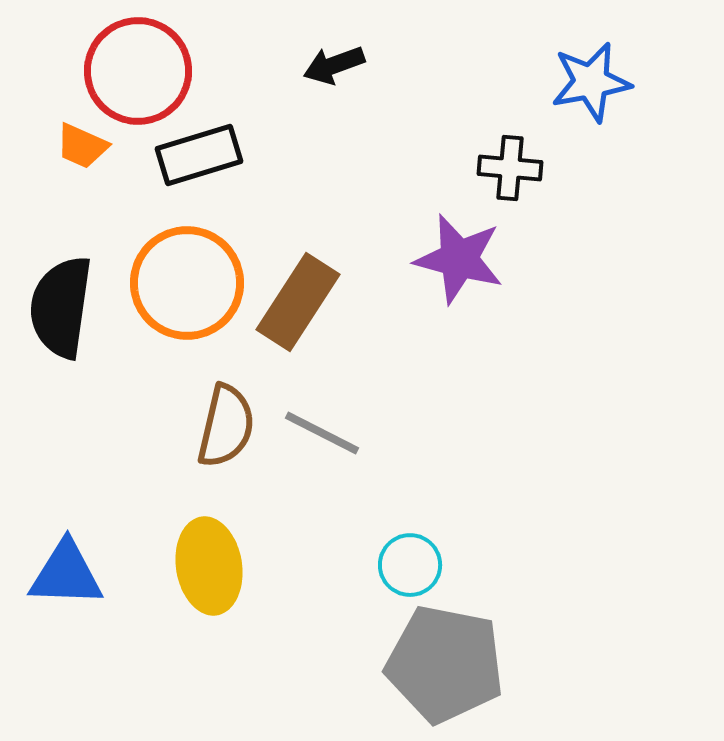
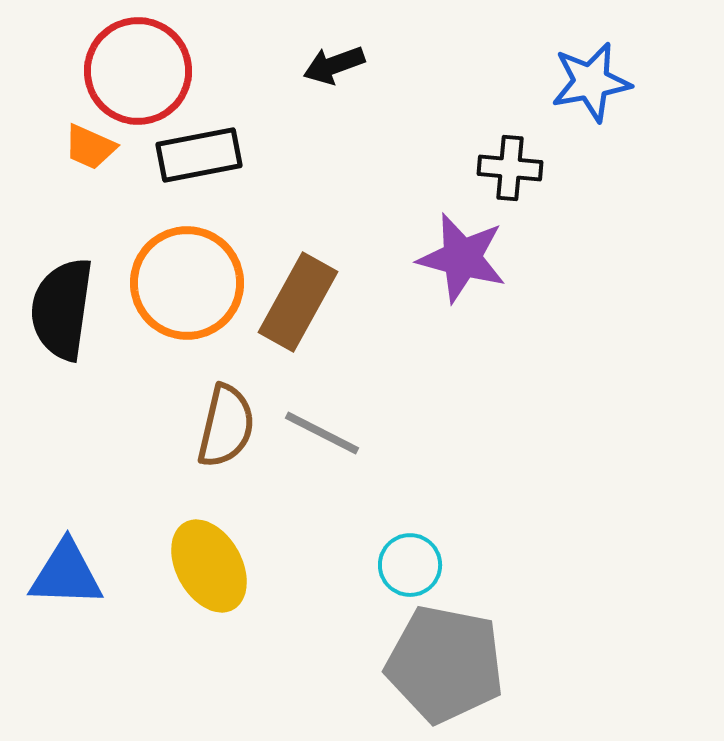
orange trapezoid: moved 8 px right, 1 px down
black rectangle: rotated 6 degrees clockwise
purple star: moved 3 px right, 1 px up
brown rectangle: rotated 4 degrees counterclockwise
black semicircle: moved 1 px right, 2 px down
yellow ellipse: rotated 20 degrees counterclockwise
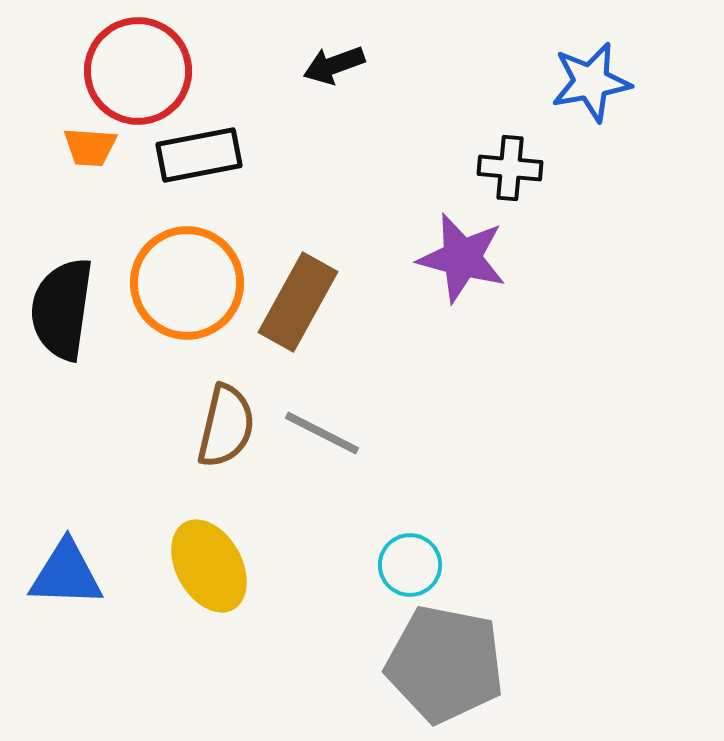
orange trapezoid: rotated 20 degrees counterclockwise
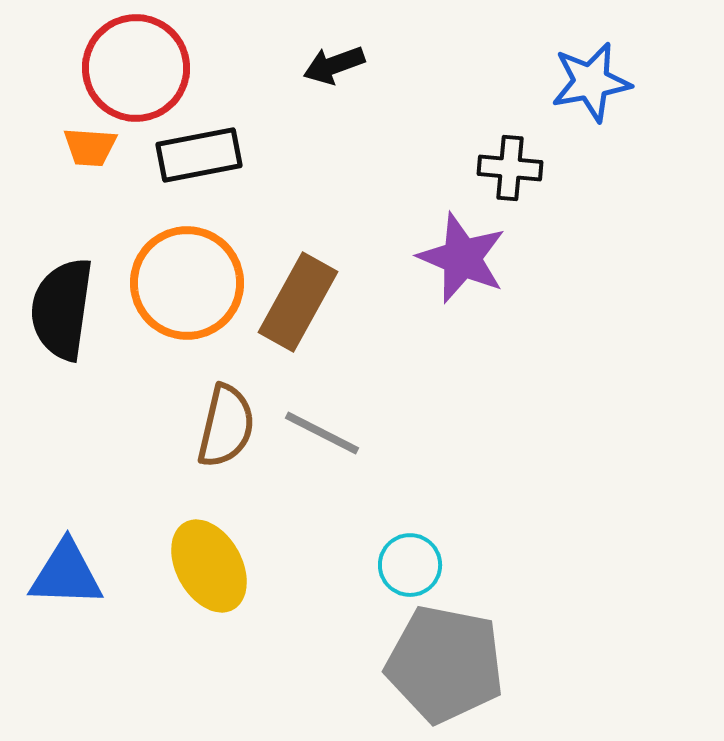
red circle: moved 2 px left, 3 px up
purple star: rotated 8 degrees clockwise
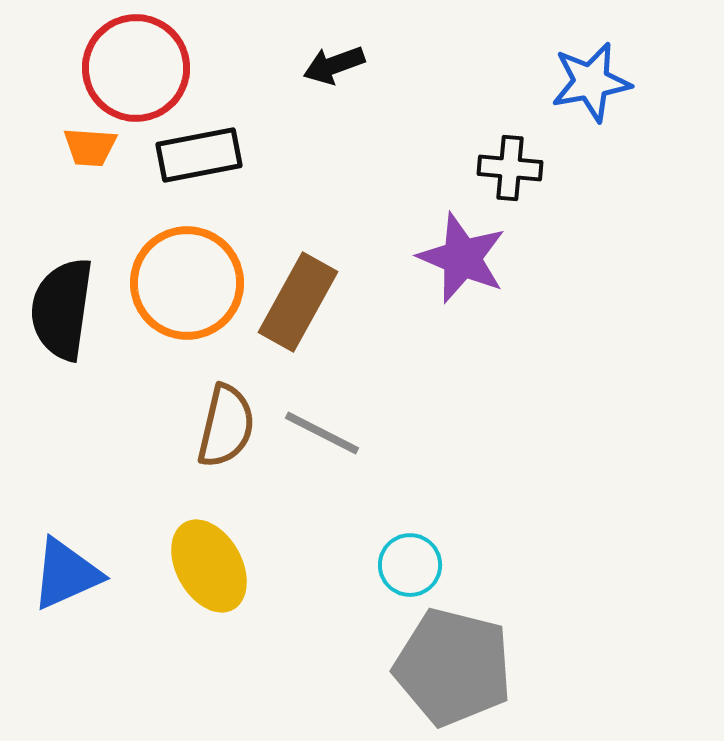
blue triangle: rotated 26 degrees counterclockwise
gray pentagon: moved 8 px right, 3 px down; rotated 3 degrees clockwise
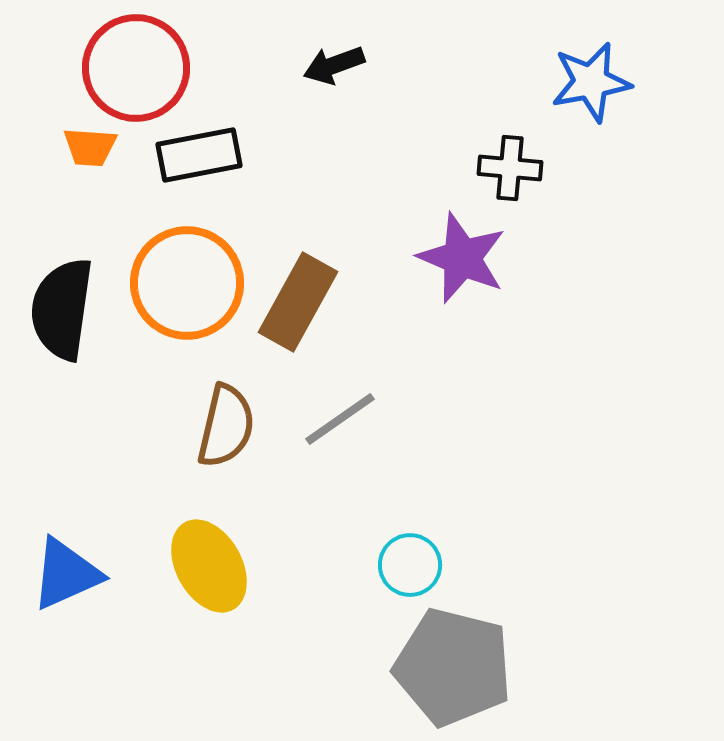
gray line: moved 18 px right, 14 px up; rotated 62 degrees counterclockwise
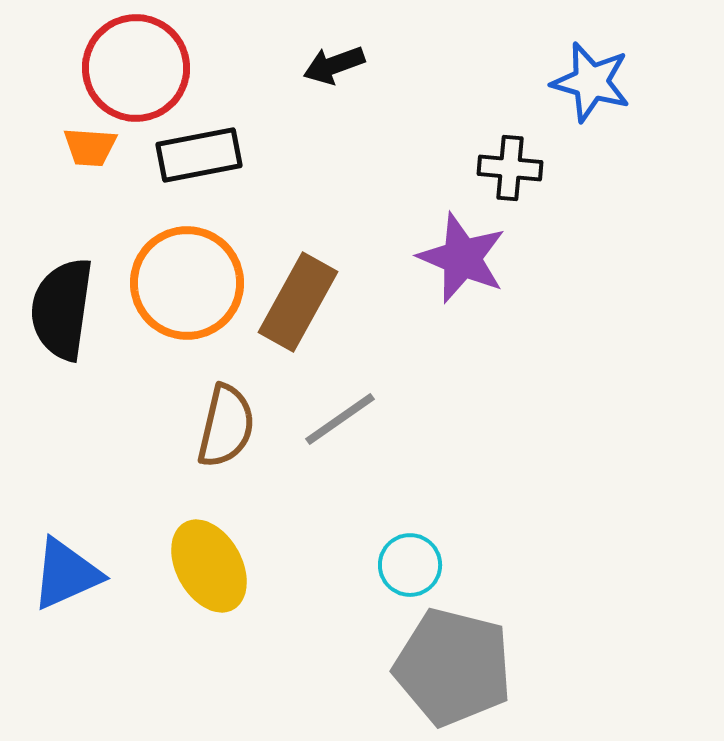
blue star: rotated 26 degrees clockwise
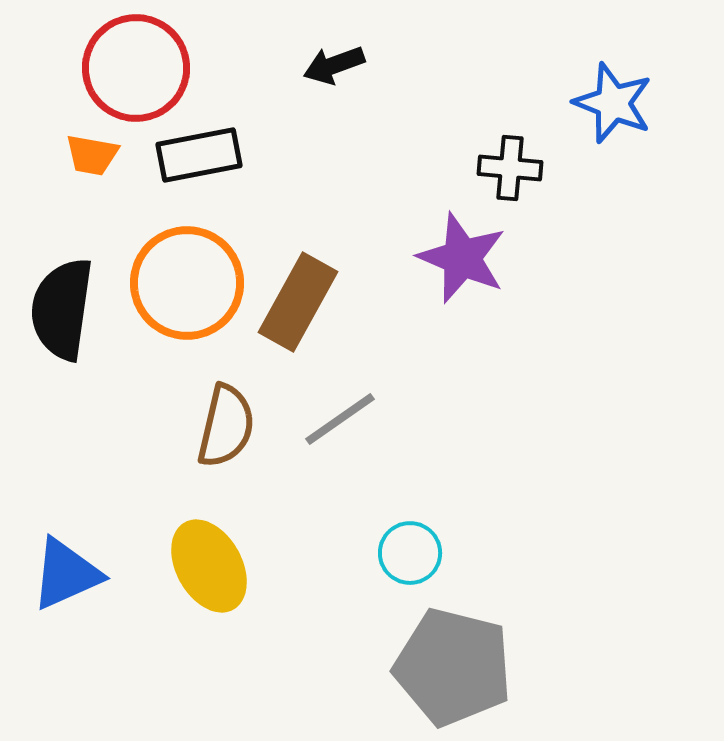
blue star: moved 22 px right, 21 px down; rotated 6 degrees clockwise
orange trapezoid: moved 2 px right, 8 px down; rotated 6 degrees clockwise
cyan circle: moved 12 px up
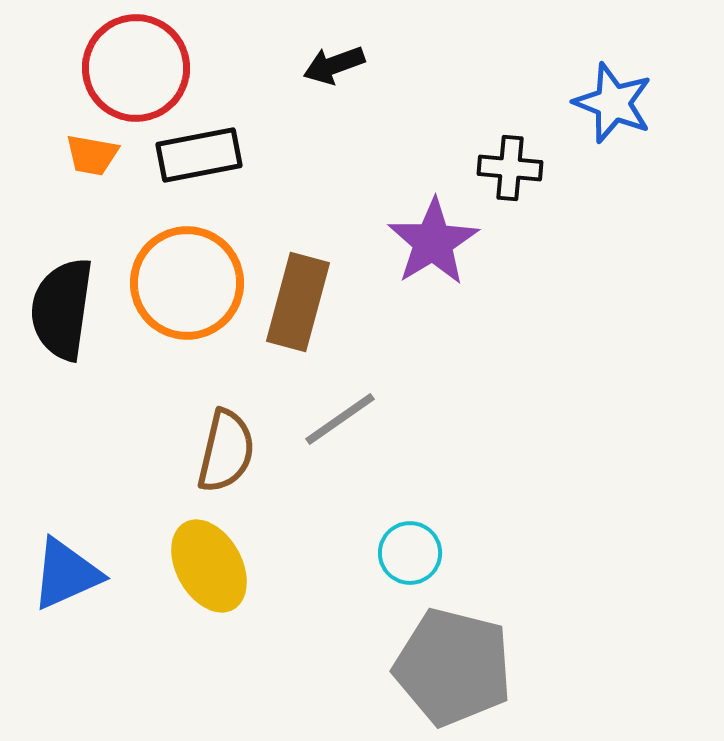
purple star: moved 29 px left, 16 px up; rotated 18 degrees clockwise
brown rectangle: rotated 14 degrees counterclockwise
brown semicircle: moved 25 px down
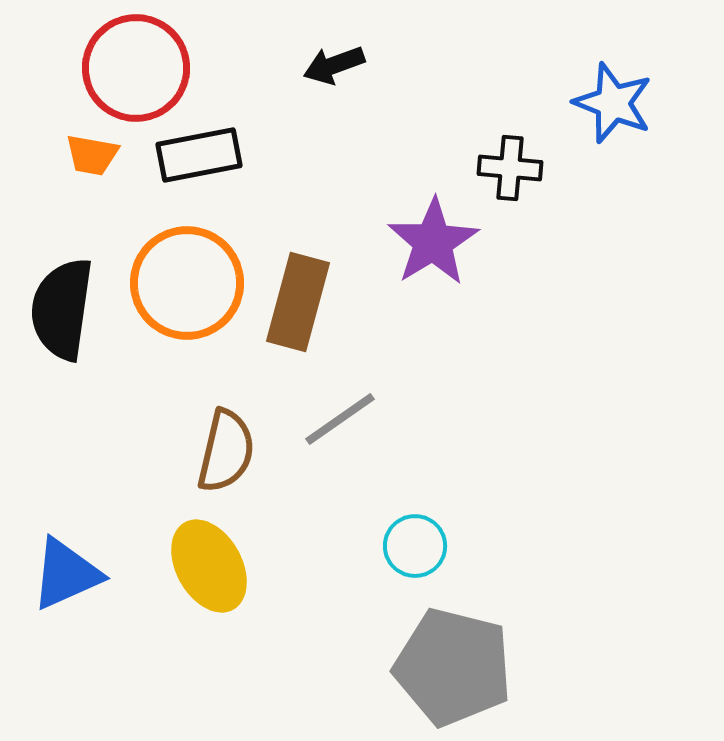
cyan circle: moved 5 px right, 7 px up
